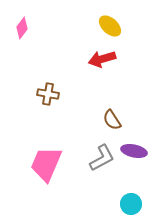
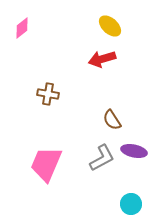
pink diamond: rotated 15 degrees clockwise
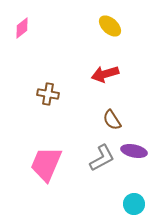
red arrow: moved 3 px right, 15 px down
cyan circle: moved 3 px right
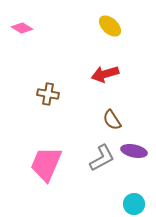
pink diamond: rotated 70 degrees clockwise
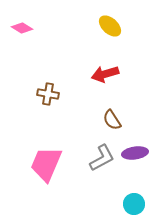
purple ellipse: moved 1 px right, 2 px down; rotated 20 degrees counterclockwise
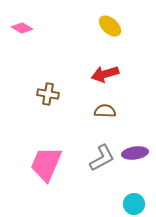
brown semicircle: moved 7 px left, 9 px up; rotated 125 degrees clockwise
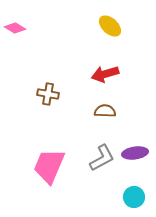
pink diamond: moved 7 px left
pink trapezoid: moved 3 px right, 2 px down
cyan circle: moved 7 px up
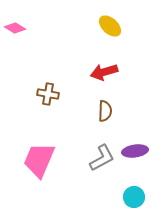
red arrow: moved 1 px left, 2 px up
brown semicircle: rotated 90 degrees clockwise
purple ellipse: moved 2 px up
pink trapezoid: moved 10 px left, 6 px up
